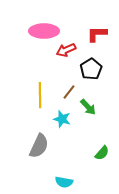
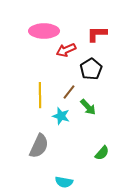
cyan star: moved 1 px left, 3 px up
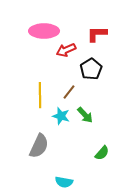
green arrow: moved 3 px left, 8 px down
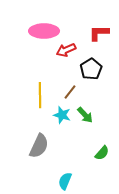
red L-shape: moved 2 px right, 1 px up
brown line: moved 1 px right
cyan star: moved 1 px right, 1 px up
cyan semicircle: moved 1 px right, 1 px up; rotated 102 degrees clockwise
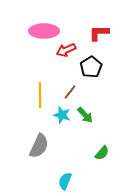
black pentagon: moved 2 px up
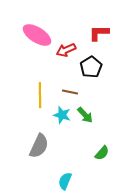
pink ellipse: moved 7 px left, 4 px down; rotated 32 degrees clockwise
brown line: rotated 63 degrees clockwise
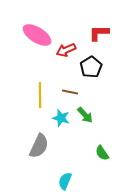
cyan star: moved 1 px left, 3 px down
green semicircle: rotated 105 degrees clockwise
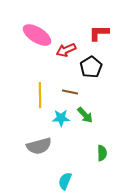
cyan star: rotated 18 degrees counterclockwise
gray semicircle: rotated 50 degrees clockwise
green semicircle: rotated 147 degrees counterclockwise
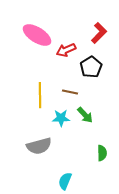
red L-shape: rotated 135 degrees clockwise
